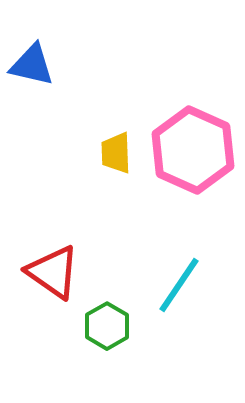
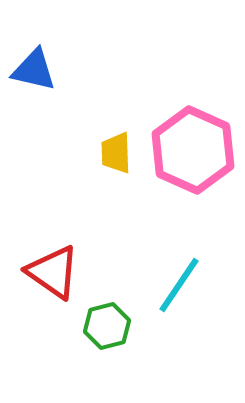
blue triangle: moved 2 px right, 5 px down
green hexagon: rotated 15 degrees clockwise
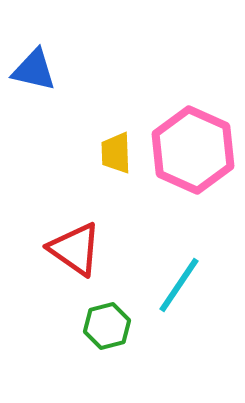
red triangle: moved 22 px right, 23 px up
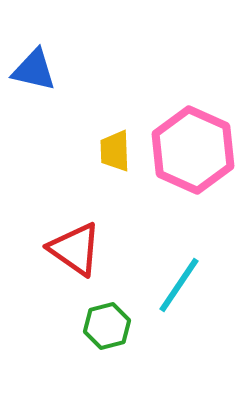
yellow trapezoid: moved 1 px left, 2 px up
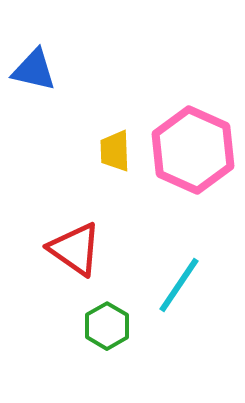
green hexagon: rotated 15 degrees counterclockwise
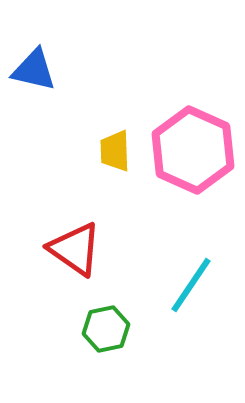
cyan line: moved 12 px right
green hexagon: moved 1 px left, 3 px down; rotated 18 degrees clockwise
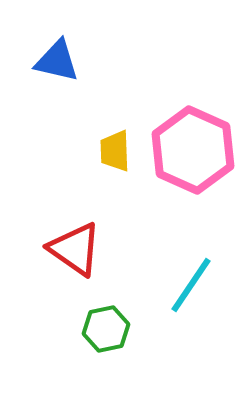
blue triangle: moved 23 px right, 9 px up
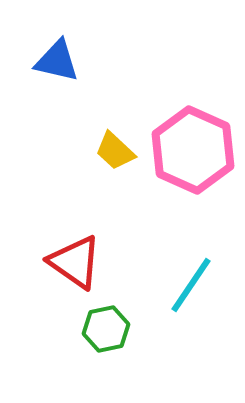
yellow trapezoid: rotated 45 degrees counterclockwise
red triangle: moved 13 px down
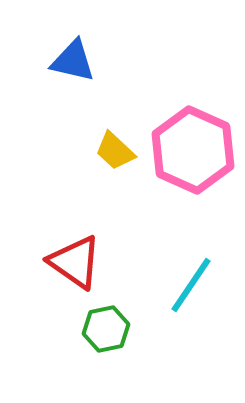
blue triangle: moved 16 px right
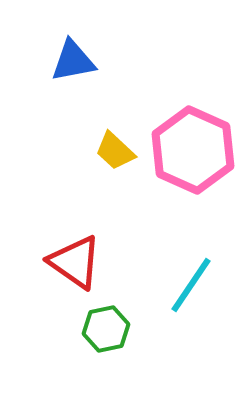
blue triangle: rotated 24 degrees counterclockwise
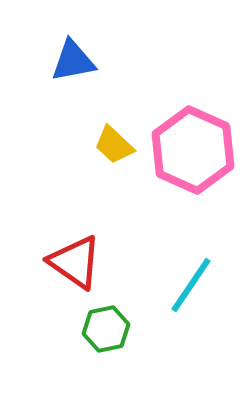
yellow trapezoid: moved 1 px left, 6 px up
